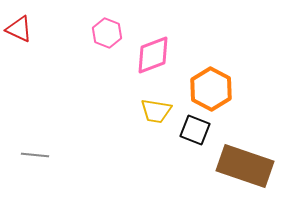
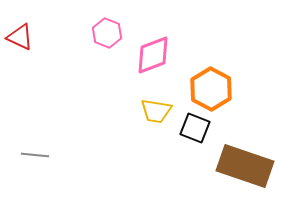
red triangle: moved 1 px right, 8 px down
black square: moved 2 px up
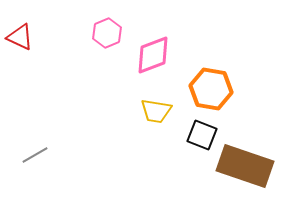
pink hexagon: rotated 16 degrees clockwise
orange hexagon: rotated 18 degrees counterclockwise
black square: moved 7 px right, 7 px down
gray line: rotated 36 degrees counterclockwise
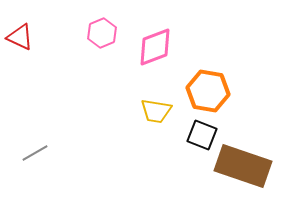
pink hexagon: moved 5 px left
pink diamond: moved 2 px right, 8 px up
orange hexagon: moved 3 px left, 2 px down
gray line: moved 2 px up
brown rectangle: moved 2 px left
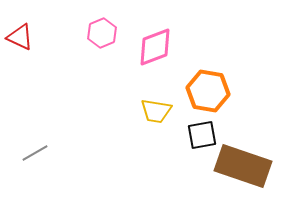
black square: rotated 32 degrees counterclockwise
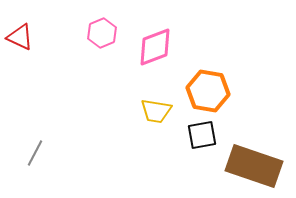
gray line: rotated 32 degrees counterclockwise
brown rectangle: moved 11 px right
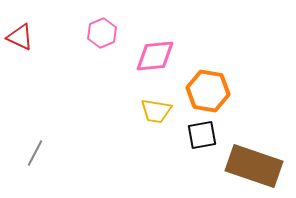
pink diamond: moved 9 px down; rotated 15 degrees clockwise
